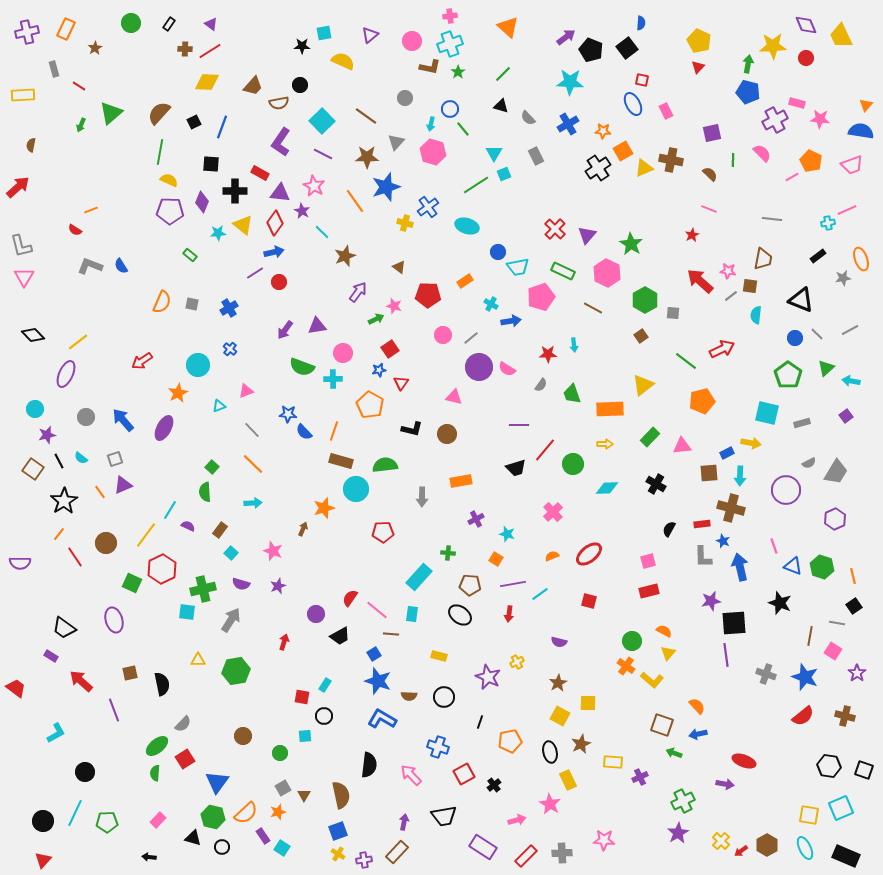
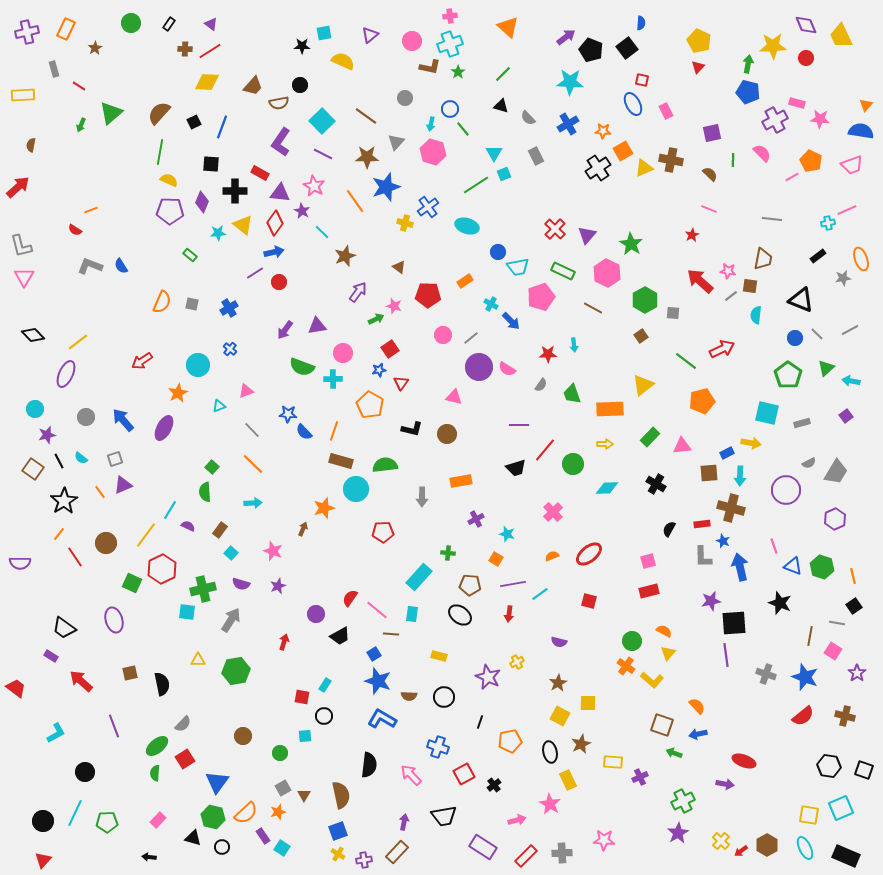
blue arrow at (511, 321): rotated 54 degrees clockwise
purple line at (114, 710): moved 16 px down
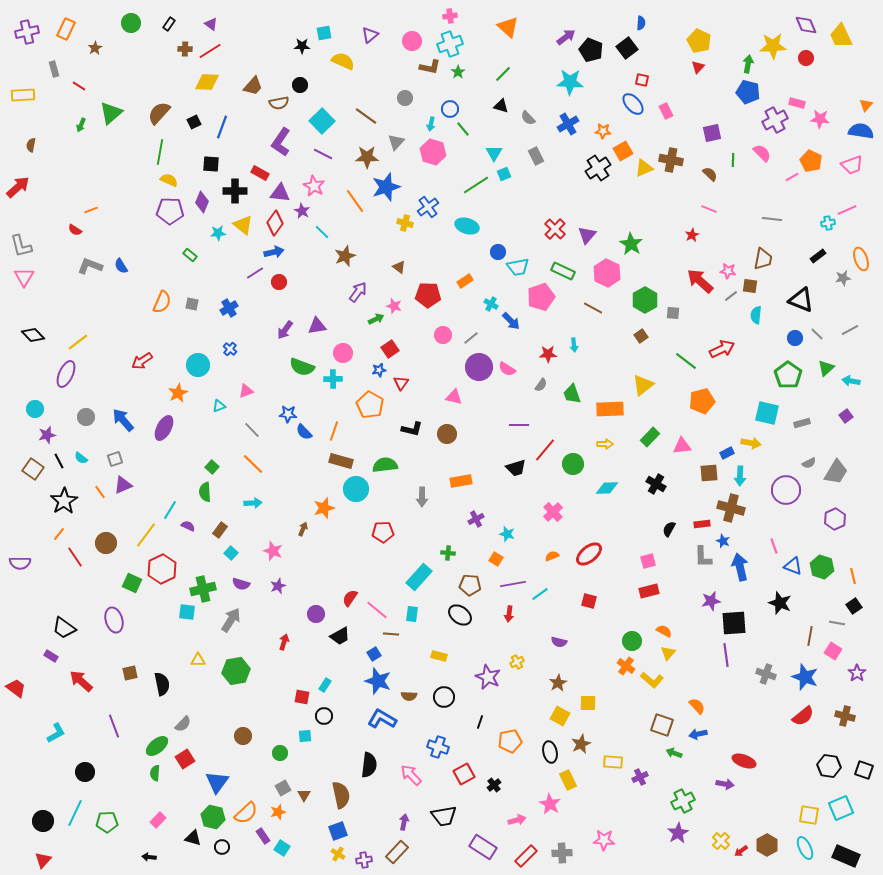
blue ellipse at (633, 104): rotated 15 degrees counterclockwise
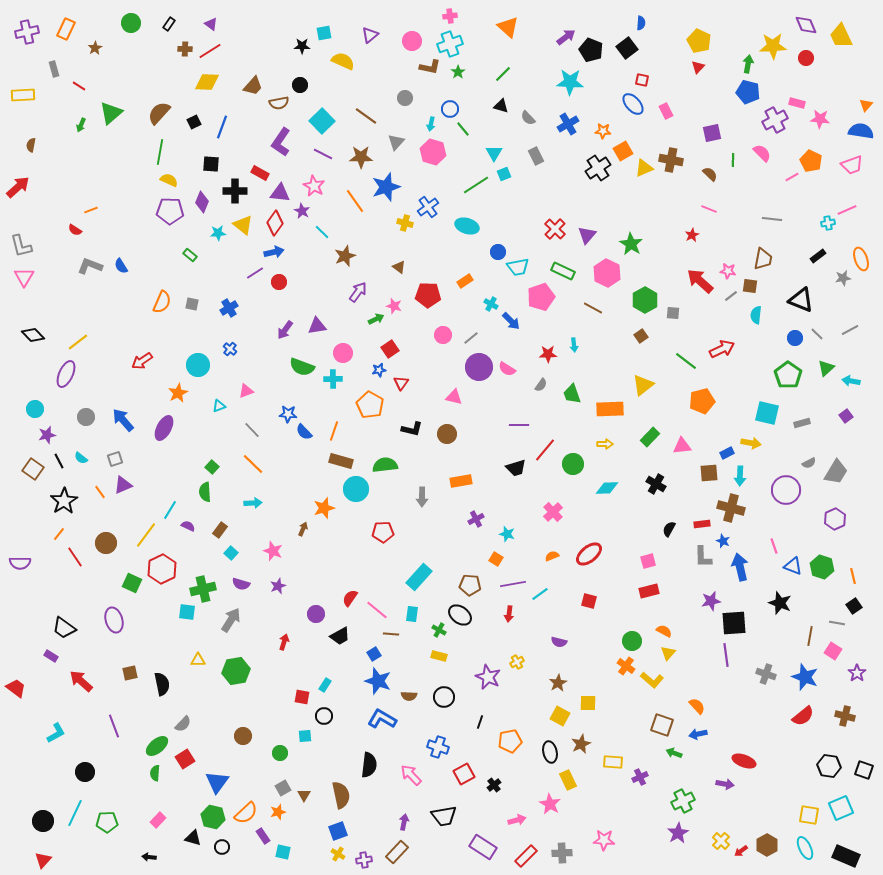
brown star at (367, 157): moved 6 px left
green cross at (448, 553): moved 9 px left, 77 px down; rotated 24 degrees clockwise
cyan square at (282, 848): moved 1 px right, 4 px down; rotated 21 degrees counterclockwise
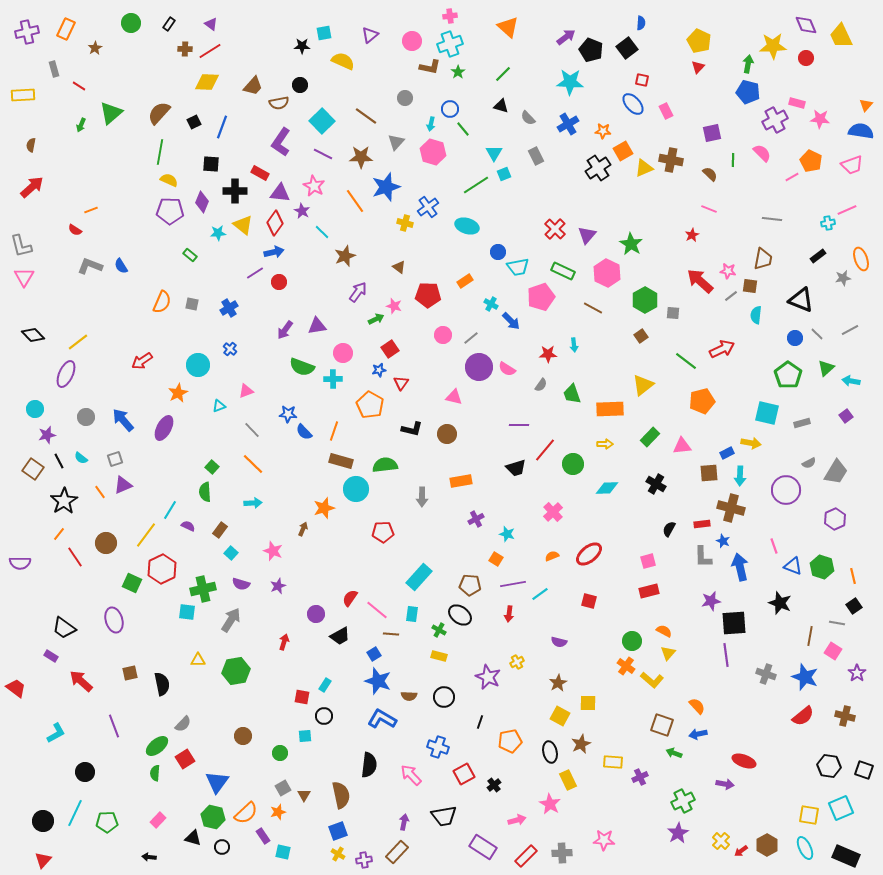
red arrow at (18, 187): moved 14 px right
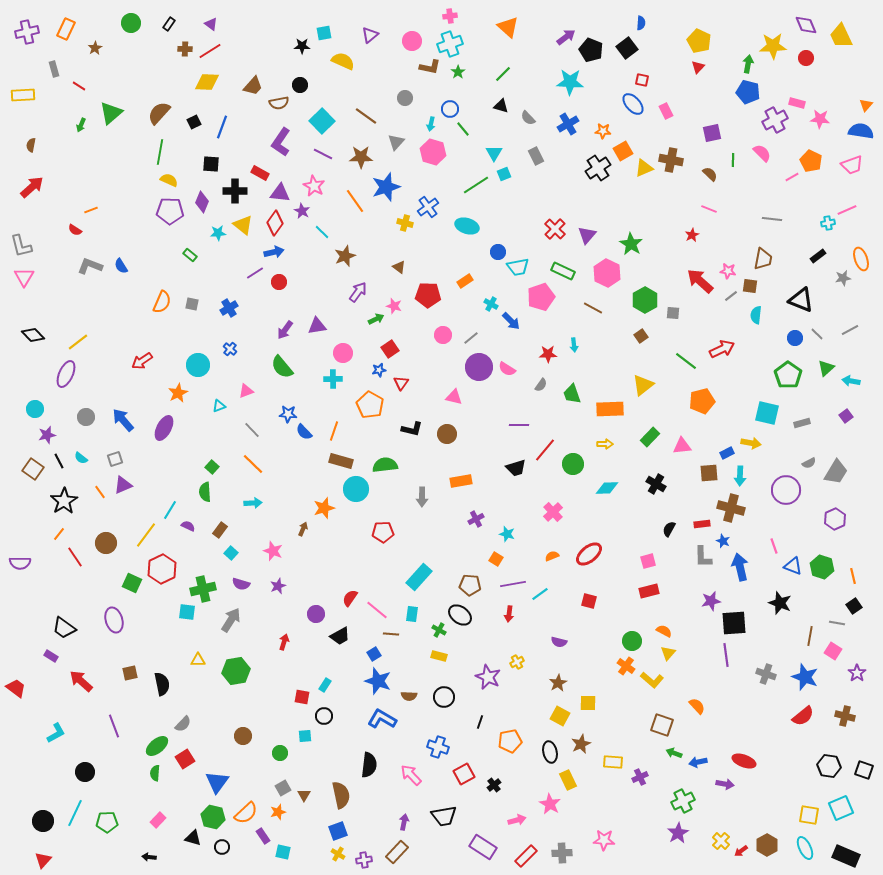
green semicircle at (302, 367): moved 20 px left; rotated 30 degrees clockwise
blue arrow at (698, 734): moved 28 px down
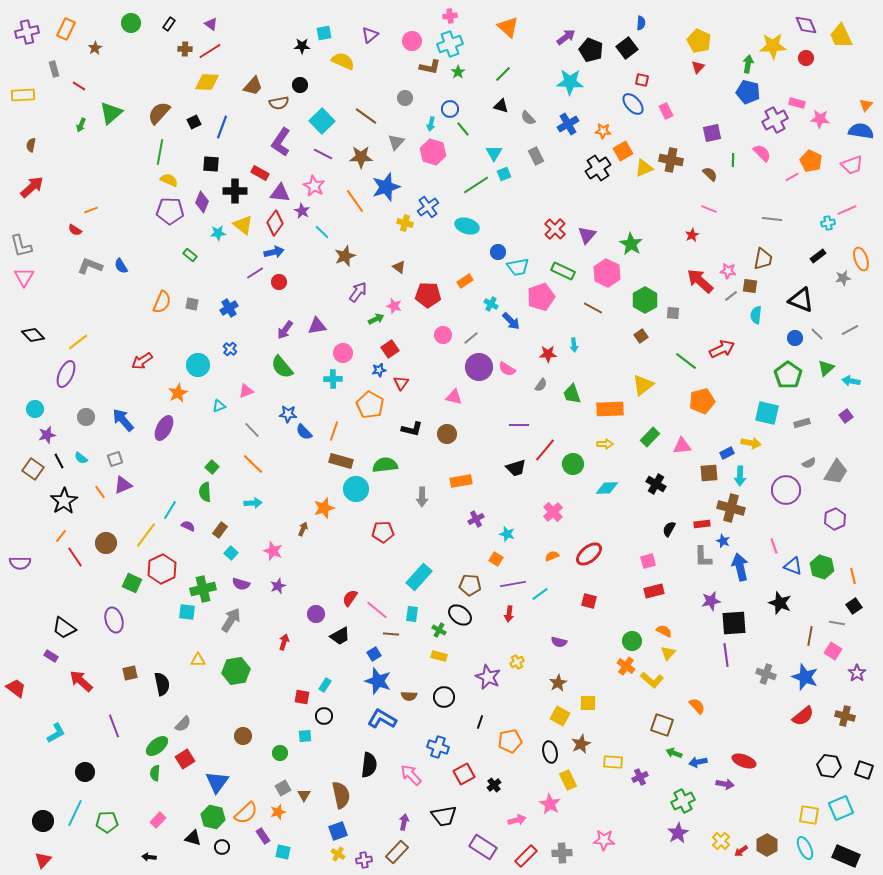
orange line at (59, 534): moved 2 px right, 2 px down
red rectangle at (649, 591): moved 5 px right
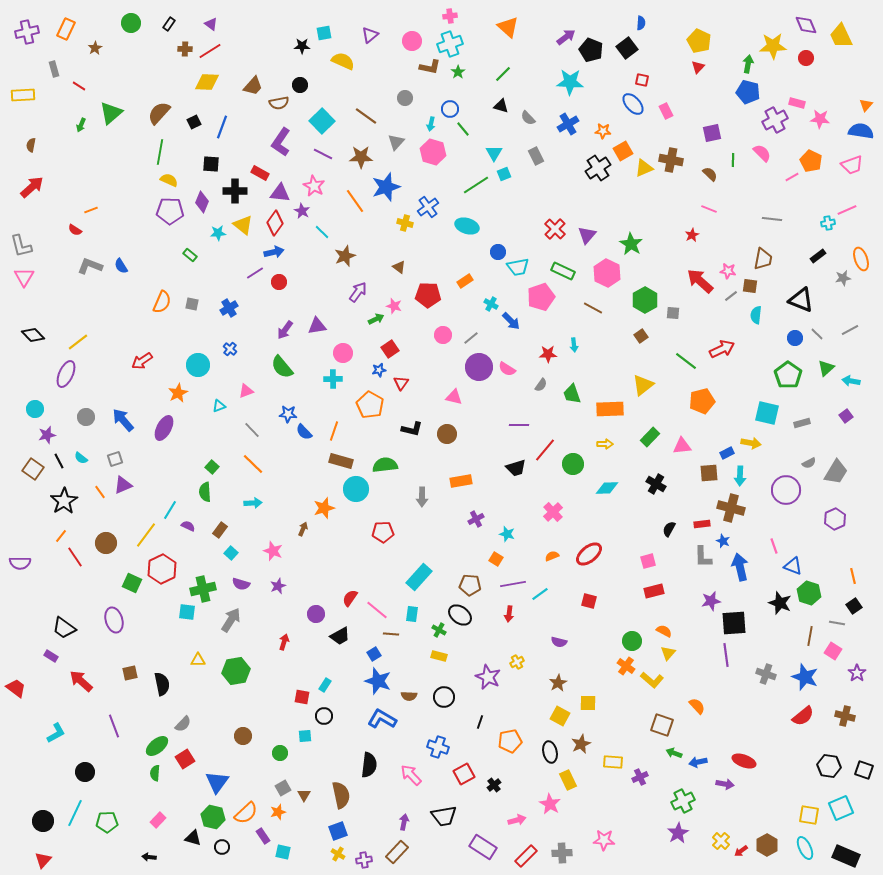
green hexagon at (822, 567): moved 13 px left, 26 px down
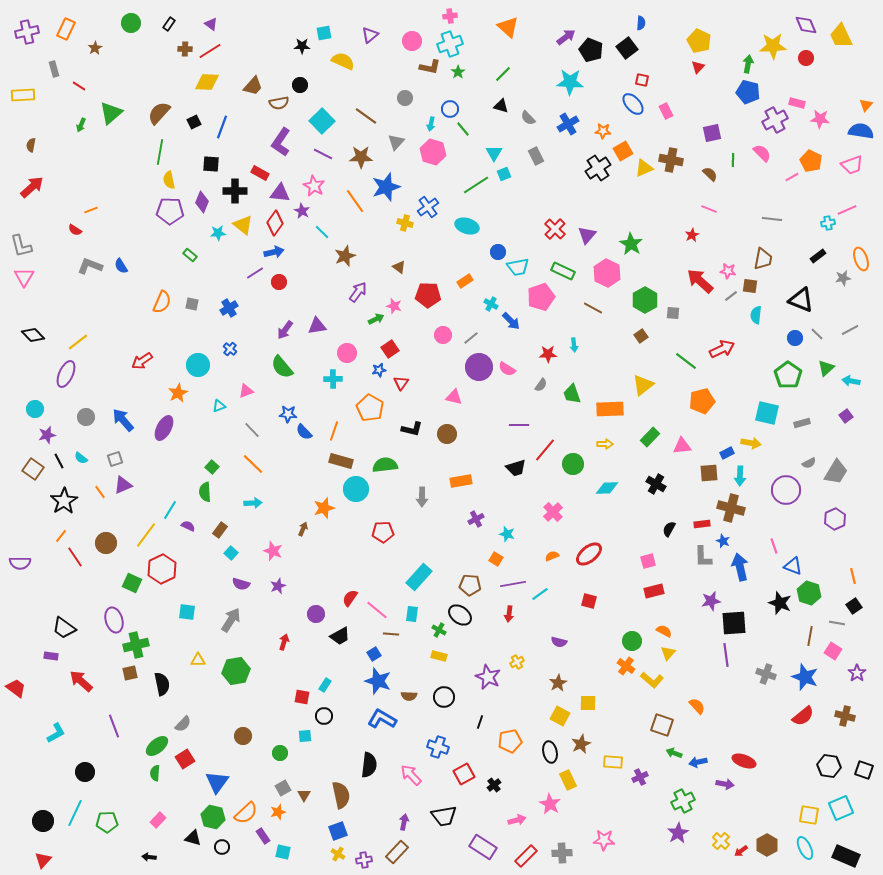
yellow semicircle at (169, 180): rotated 126 degrees counterclockwise
pink circle at (343, 353): moved 4 px right
orange pentagon at (370, 405): moved 3 px down
green cross at (203, 589): moved 67 px left, 56 px down
purple rectangle at (51, 656): rotated 24 degrees counterclockwise
